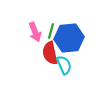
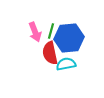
cyan semicircle: moved 2 px right, 1 px up; rotated 78 degrees counterclockwise
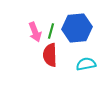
blue hexagon: moved 8 px right, 10 px up
red semicircle: moved 2 px down; rotated 10 degrees clockwise
cyan semicircle: moved 20 px right
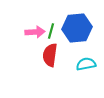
pink arrow: rotated 72 degrees counterclockwise
red semicircle: rotated 10 degrees clockwise
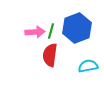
blue hexagon: rotated 16 degrees counterclockwise
cyan semicircle: moved 2 px right, 2 px down
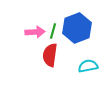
green line: moved 2 px right
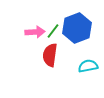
green line: rotated 21 degrees clockwise
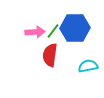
blue hexagon: moved 2 px left; rotated 20 degrees clockwise
